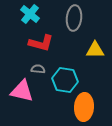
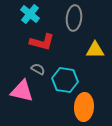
red L-shape: moved 1 px right, 1 px up
gray semicircle: rotated 24 degrees clockwise
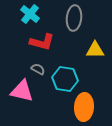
cyan hexagon: moved 1 px up
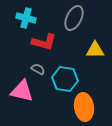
cyan cross: moved 4 px left, 4 px down; rotated 24 degrees counterclockwise
gray ellipse: rotated 20 degrees clockwise
red L-shape: moved 2 px right
orange ellipse: rotated 12 degrees counterclockwise
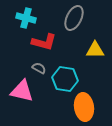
gray semicircle: moved 1 px right, 1 px up
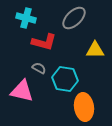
gray ellipse: rotated 20 degrees clockwise
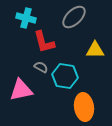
gray ellipse: moved 1 px up
red L-shape: rotated 60 degrees clockwise
gray semicircle: moved 2 px right, 1 px up
cyan hexagon: moved 3 px up
pink triangle: moved 1 px left, 1 px up; rotated 25 degrees counterclockwise
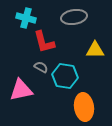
gray ellipse: rotated 35 degrees clockwise
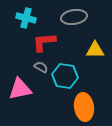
red L-shape: rotated 100 degrees clockwise
pink triangle: moved 1 px left, 1 px up
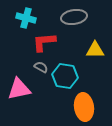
pink triangle: moved 1 px left
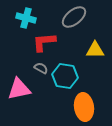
gray ellipse: rotated 30 degrees counterclockwise
gray semicircle: moved 1 px down
